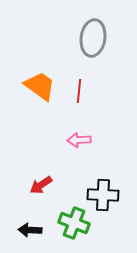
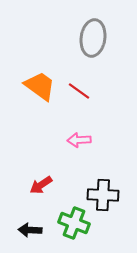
red line: rotated 60 degrees counterclockwise
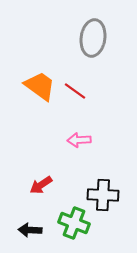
red line: moved 4 px left
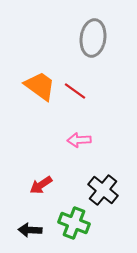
black cross: moved 5 px up; rotated 36 degrees clockwise
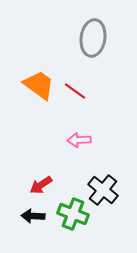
orange trapezoid: moved 1 px left, 1 px up
green cross: moved 1 px left, 9 px up
black arrow: moved 3 px right, 14 px up
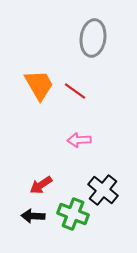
orange trapezoid: rotated 24 degrees clockwise
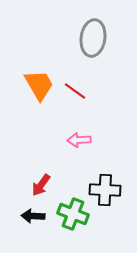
red arrow: rotated 20 degrees counterclockwise
black cross: moved 2 px right; rotated 36 degrees counterclockwise
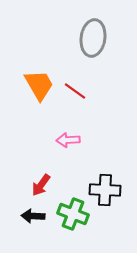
pink arrow: moved 11 px left
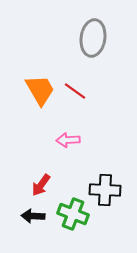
orange trapezoid: moved 1 px right, 5 px down
